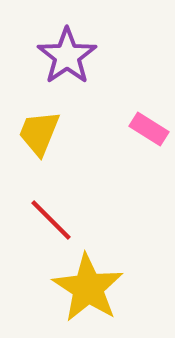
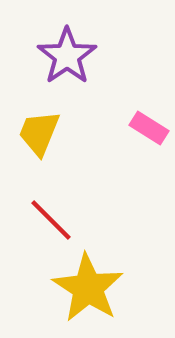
pink rectangle: moved 1 px up
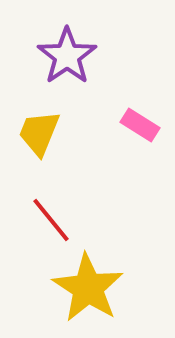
pink rectangle: moved 9 px left, 3 px up
red line: rotated 6 degrees clockwise
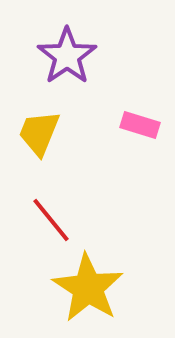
pink rectangle: rotated 15 degrees counterclockwise
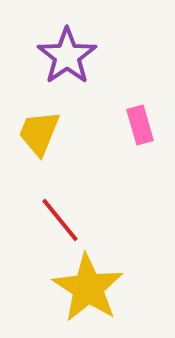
pink rectangle: rotated 57 degrees clockwise
red line: moved 9 px right
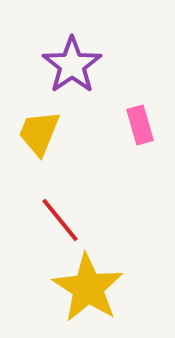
purple star: moved 5 px right, 9 px down
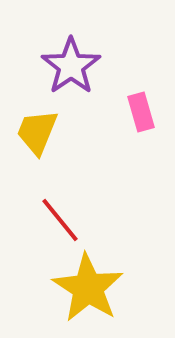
purple star: moved 1 px left, 1 px down
pink rectangle: moved 1 px right, 13 px up
yellow trapezoid: moved 2 px left, 1 px up
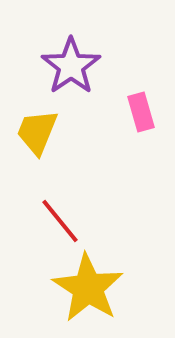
red line: moved 1 px down
